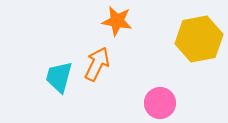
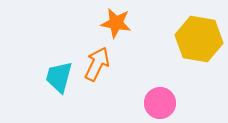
orange star: moved 1 px left, 2 px down
yellow hexagon: rotated 21 degrees clockwise
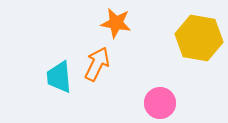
yellow hexagon: moved 1 px up
cyan trapezoid: rotated 20 degrees counterclockwise
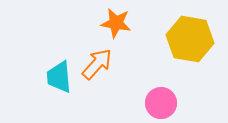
yellow hexagon: moved 9 px left, 1 px down
orange arrow: rotated 16 degrees clockwise
pink circle: moved 1 px right
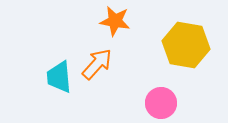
orange star: moved 1 px left, 2 px up
yellow hexagon: moved 4 px left, 6 px down
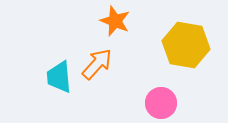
orange star: rotated 12 degrees clockwise
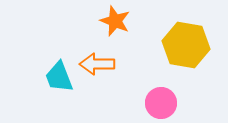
orange arrow: rotated 132 degrees counterclockwise
cyan trapezoid: rotated 16 degrees counterclockwise
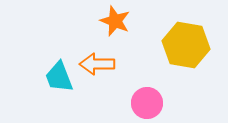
pink circle: moved 14 px left
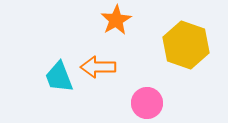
orange star: moved 1 px right, 1 px up; rotated 20 degrees clockwise
yellow hexagon: rotated 9 degrees clockwise
orange arrow: moved 1 px right, 3 px down
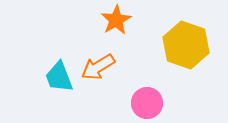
orange arrow: rotated 32 degrees counterclockwise
